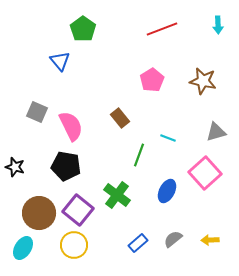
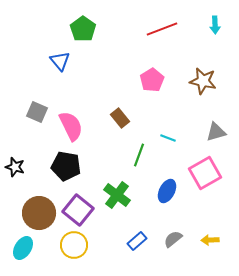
cyan arrow: moved 3 px left
pink square: rotated 12 degrees clockwise
blue rectangle: moved 1 px left, 2 px up
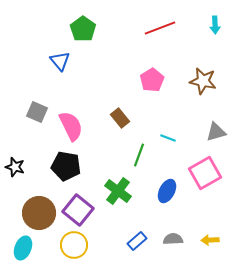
red line: moved 2 px left, 1 px up
green cross: moved 1 px right, 4 px up
gray semicircle: rotated 36 degrees clockwise
cyan ellipse: rotated 10 degrees counterclockwise
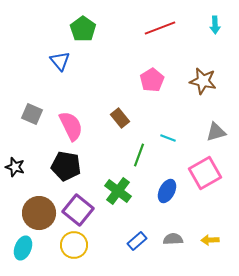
gray square: moved 5 px left, 2 px down
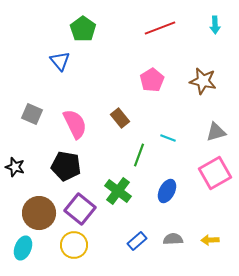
pink semicircle: moved 4 px right, 2 px up
pink square: moved 10 px right
purple square: moved 2 px right, 1 px up
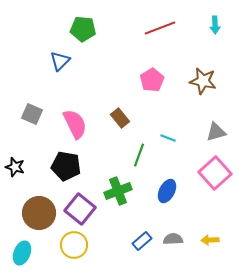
green pentagon: rotated 30 degrees counterclockwise
blue triangle: rotated 25 degrees clockwise
pink square: rotated 12 degrees counterclockwise
green cross: rotated 32 degrees clockwise
blue rectangle: moved 5 px right
cyan ellipse: moved 1 px left, 5 px down
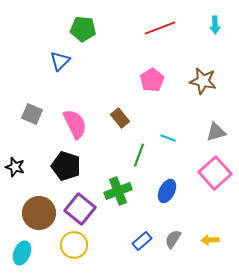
black pentagon: rotated 8 degrees clockwise
gray semicircle: rotated 54 degrees counterclockwise
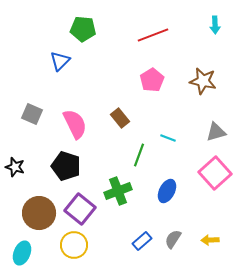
red line: moved 7 px left, 7 px down
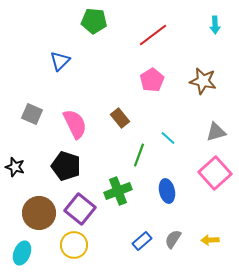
green pentagon: moved 11 px right, 8 px up
red line: rotated 16 degrees counterclockwise
cyan line: rotated 21 degrees clockwise
blue ellipse: rotated 40 degrees counterclockwise
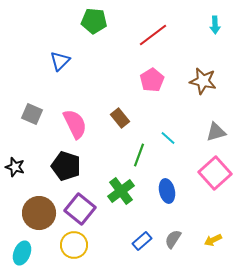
green cross: moved 3 px right; rotated 16 degrees counterclockwise
yellow arrow: moved 3 px right; rotated 24 degrees counterclockwise
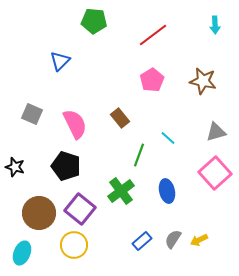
yellow arrow: moved 14 px left
